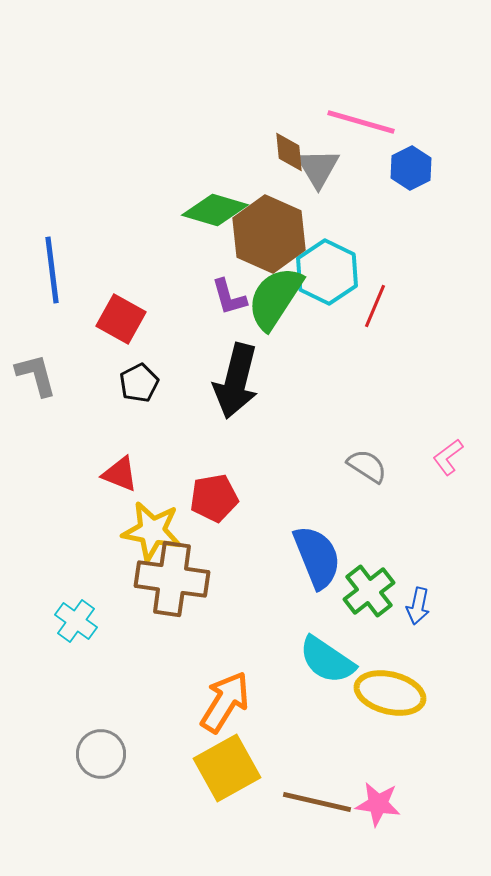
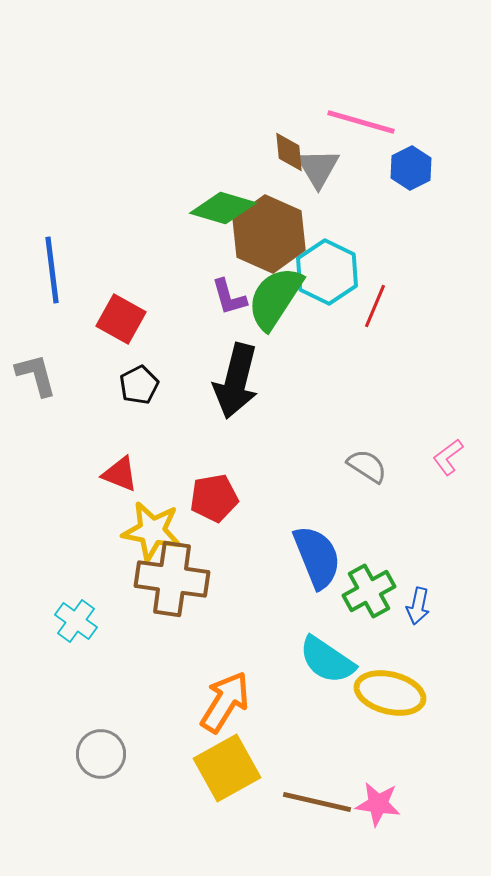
green diamond: moved 8 px right, 2 px up
black pentagon: moved 2 px down
green cross: rotated 9 degrees clockwise
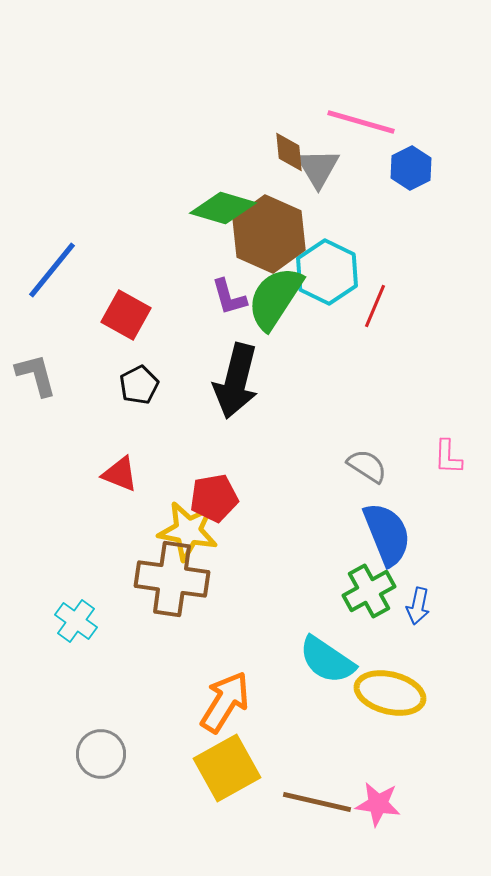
blue line: rotated 46 degrees clockwise
red square: moved 5 px right, 4 px up
pink L-shape: rotated 51 degrees counterclockwise
yellow star: moved 36 px right
blue semicircle: moved 70 px right, 23 px up
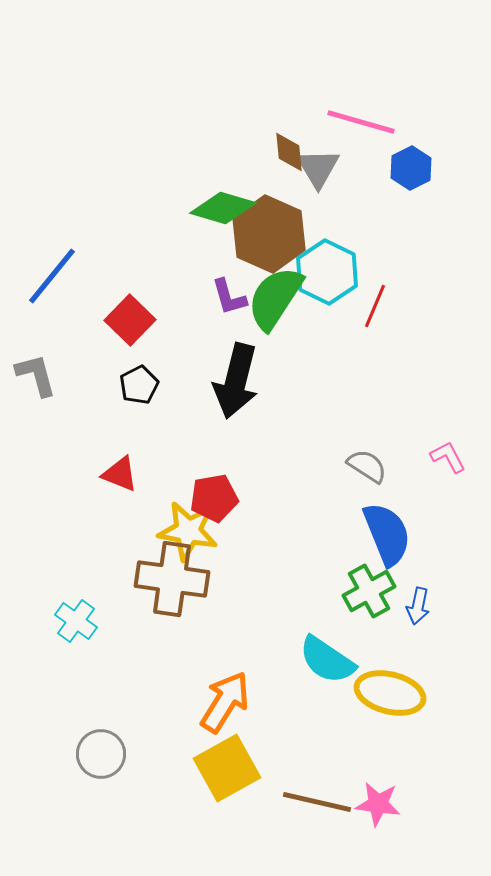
blue line: moved 6 px down
red square: moved 4 px right, 5 px down; rotated 15 degrees clockwise
pink L-shape: rotated 150 degrees clockwise
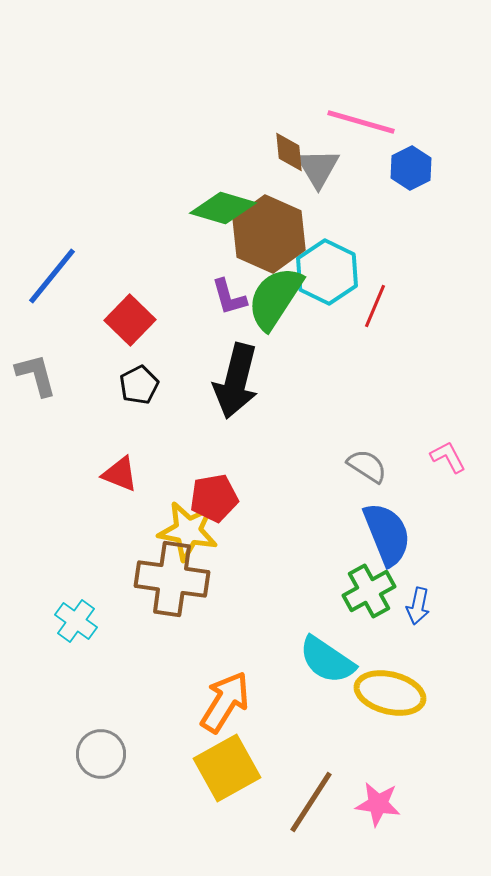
brown line: moved 6 px left; rotated 70 degrees counterclockwise
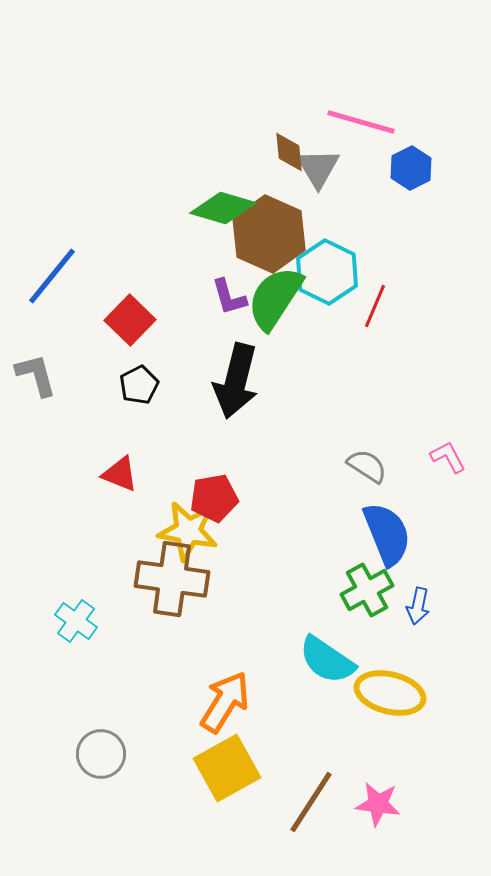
green cross: moved 2 px left, 1 px up
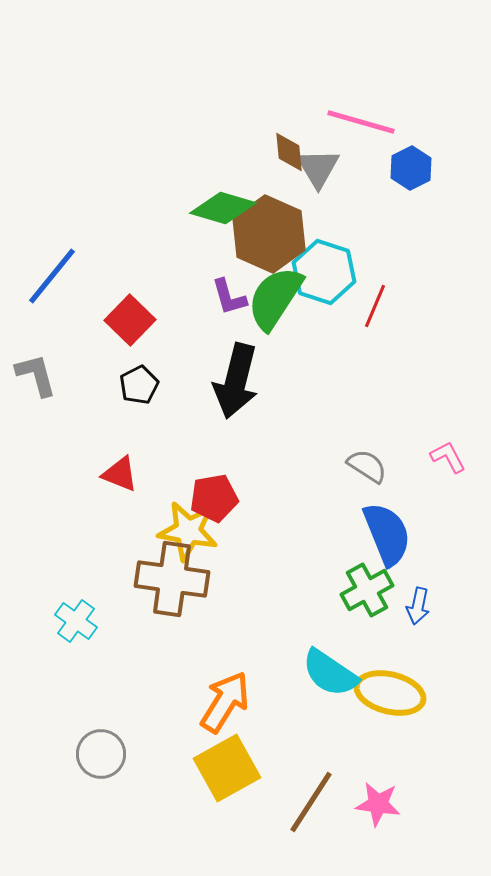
cyan hexagon: moved 3 px left; rotated 8 degrees counterclockwise
cyan semicircle: moved 3 px right, 13 px down
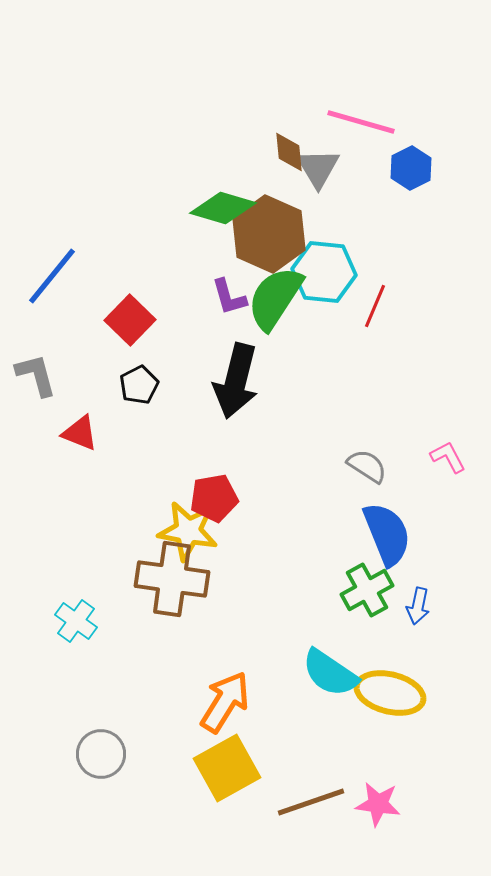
cyan hexagon: rotated 12 degrees counterclockwise
red triangle: moved 40 px left, 41 px up
brown line: rotated 38 degrees clockwise
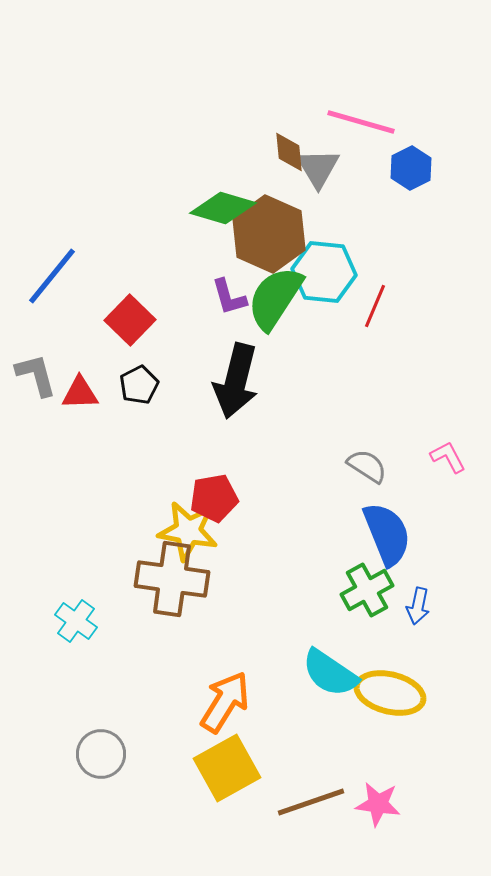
red triangle: moved 40 px up; rotated 24 degrees counterclockwise
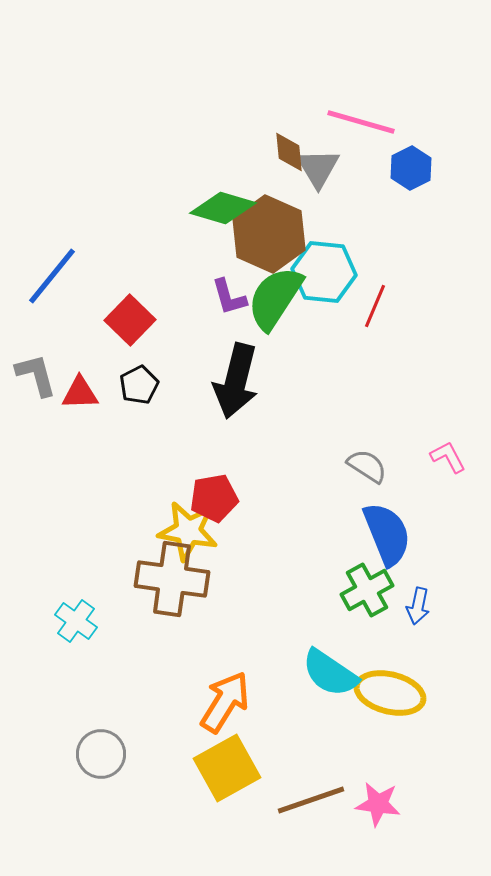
brown line: moved 2 px up
